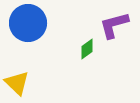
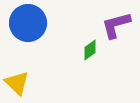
purple L-shape: moved 2 px right
green diamond: moved 3 px right, 1 px down
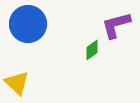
blue circle: moved 1 px down
green diamond: moved 2 px right
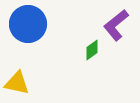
purple L-shape: rotated 24 degrees counterclockwise
yellow triangle: rotated 32 degrees counterclockwise
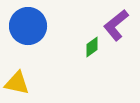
blue circle: moved 2 px down
green diamond: moved 3 px up
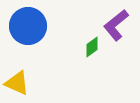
yellow triangle: rotated 12 degrees clockwise
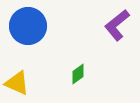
purple L-shape: moved 1 px right
green diamond: moved 14 px left, 27 px down
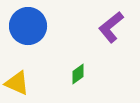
purple L-shape: moved 6 px left, 2 px down
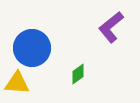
blue circle: moved 4 px right, 22 px down
yellow triangle: rotated 20 degrees counterclockwise
